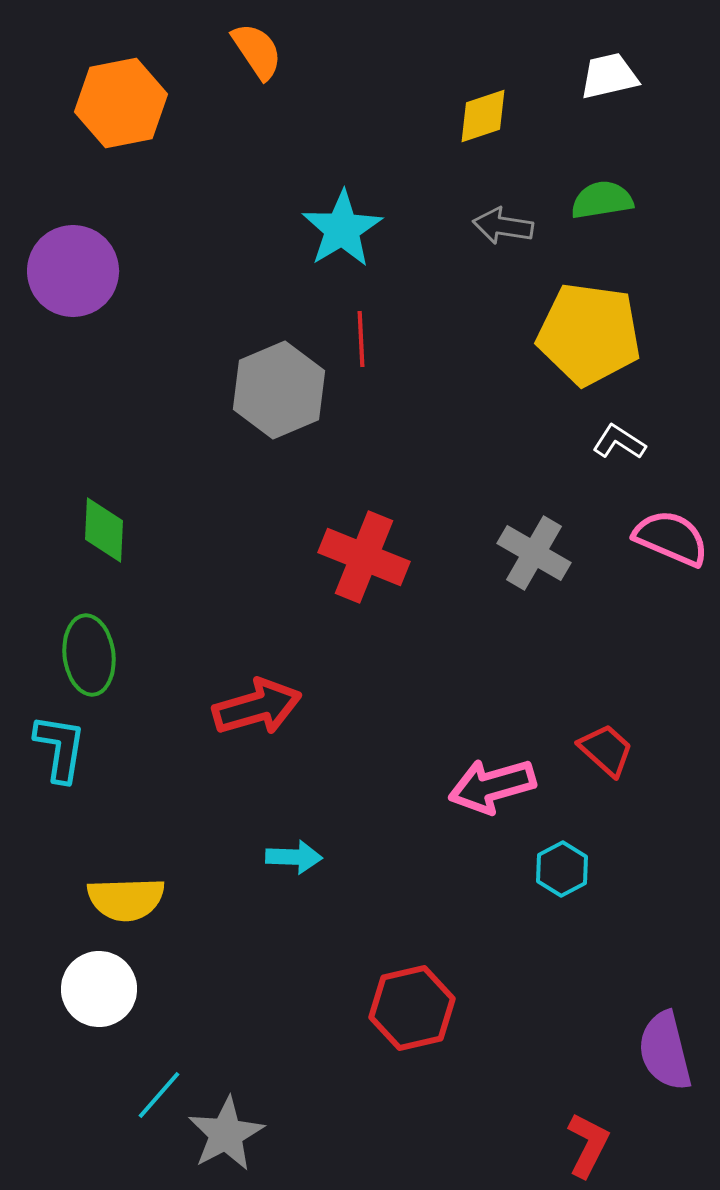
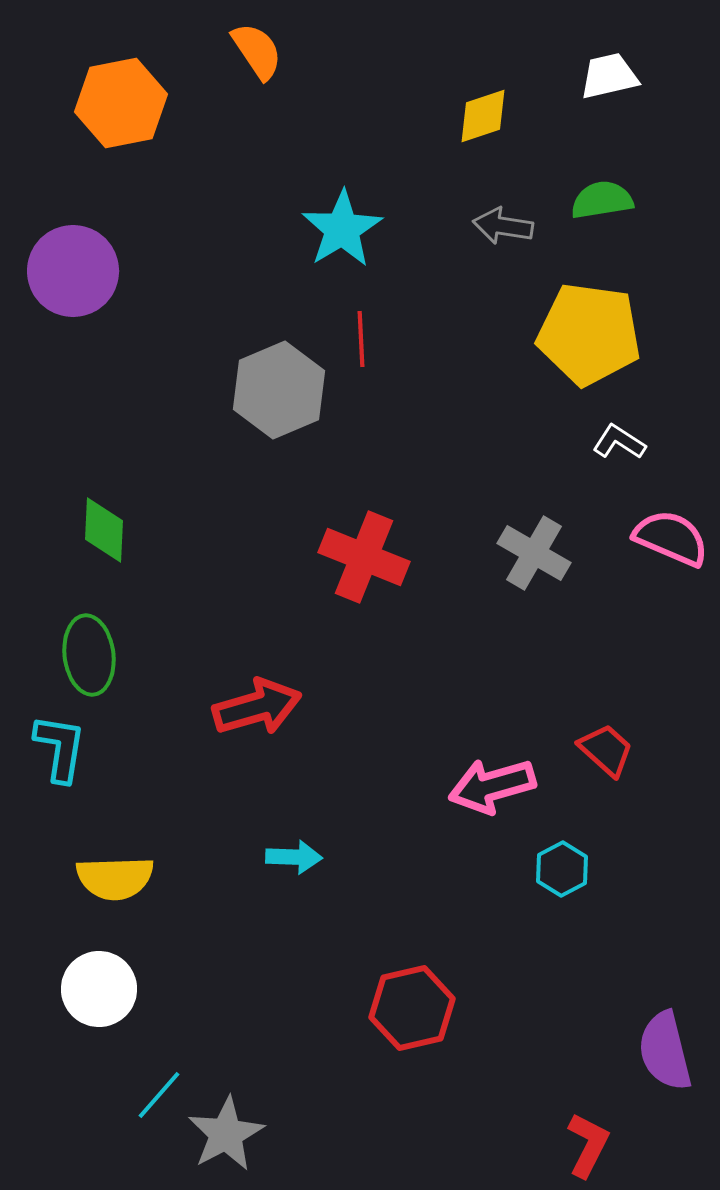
yellow semicircle: moved 11 px left, 21 px up
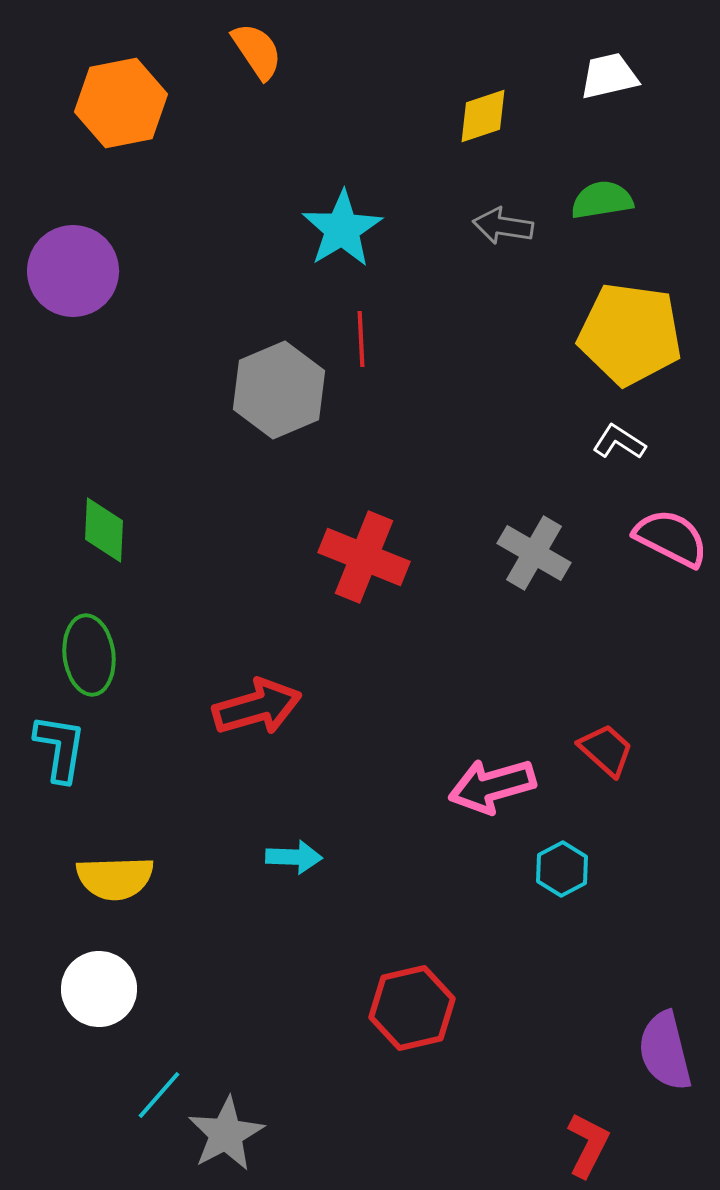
yellow pentagon: moved 41 px right
pink semicircle: rotated 4 degrees clockwise
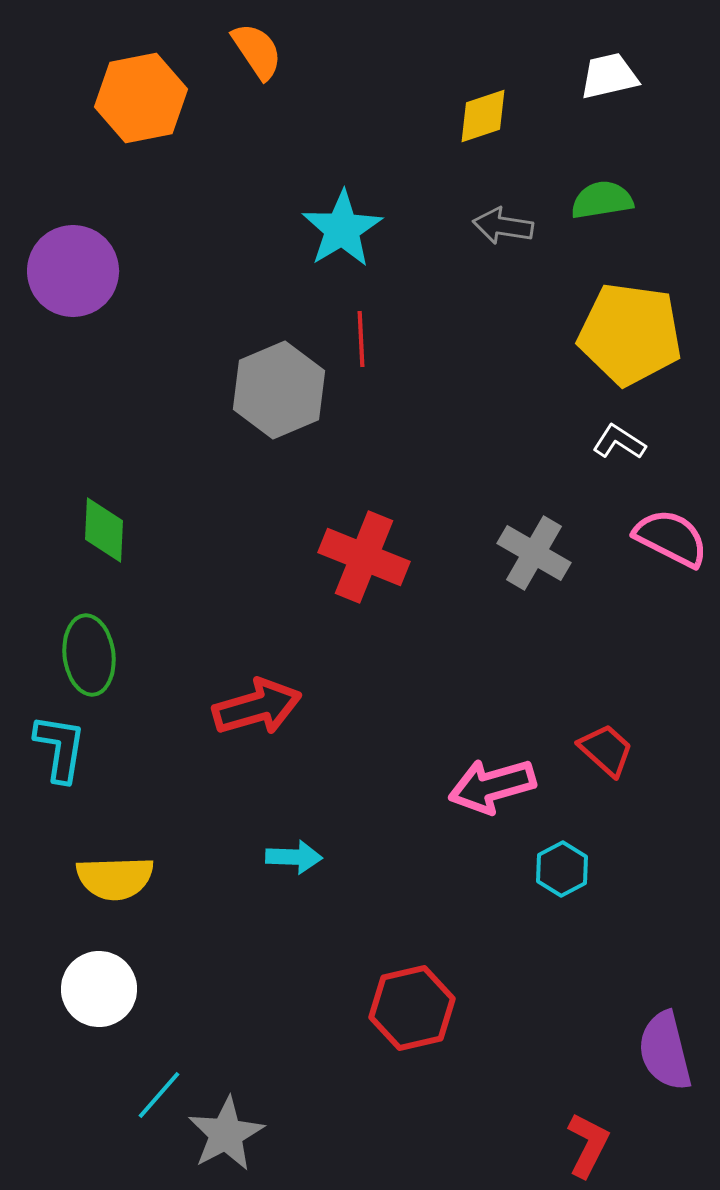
orange hexagon: moved 20 px right, 5 px up
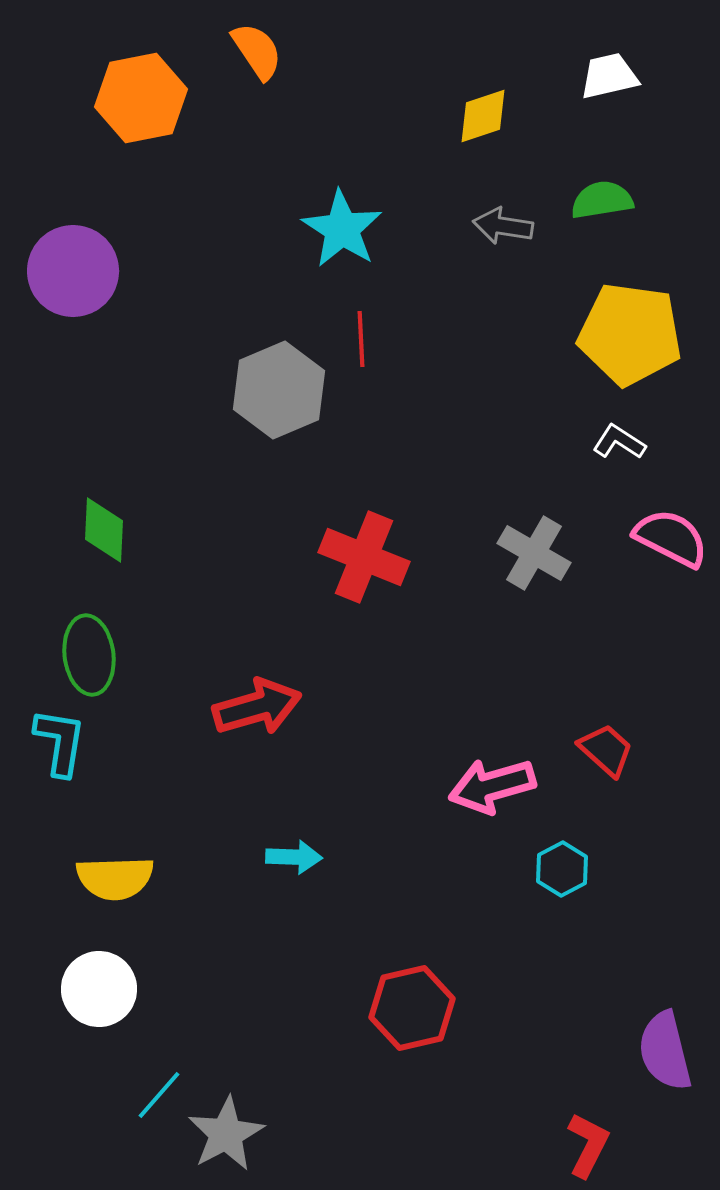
cyan star: rotated 8 degrees counterclockwise
cyan L-shape: moved 6 px up
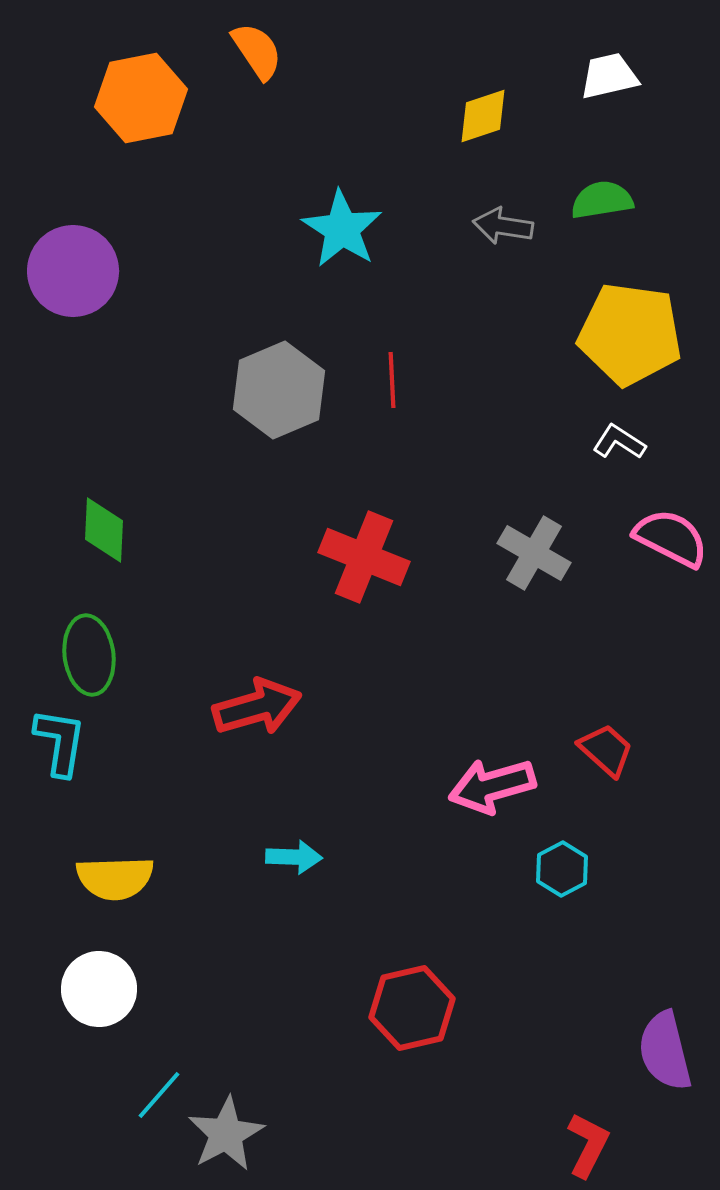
red line: moved 31 px right, 41 px down
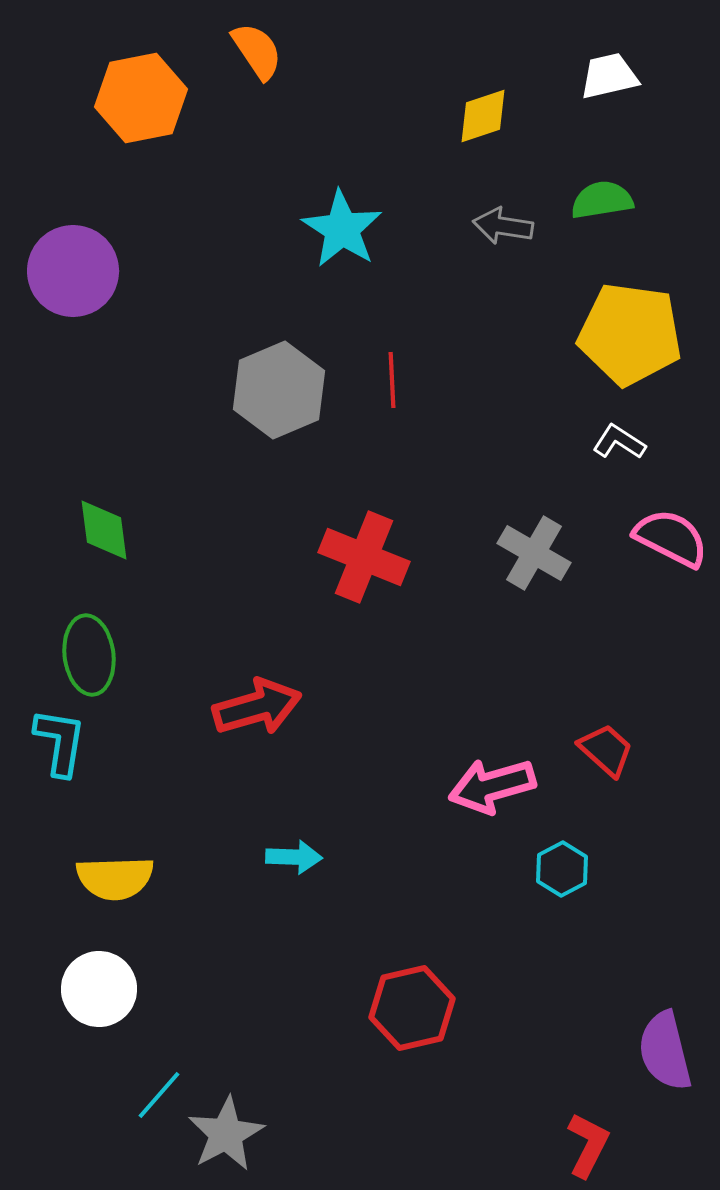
green diamond: rotated 10 degrees counterclockwise
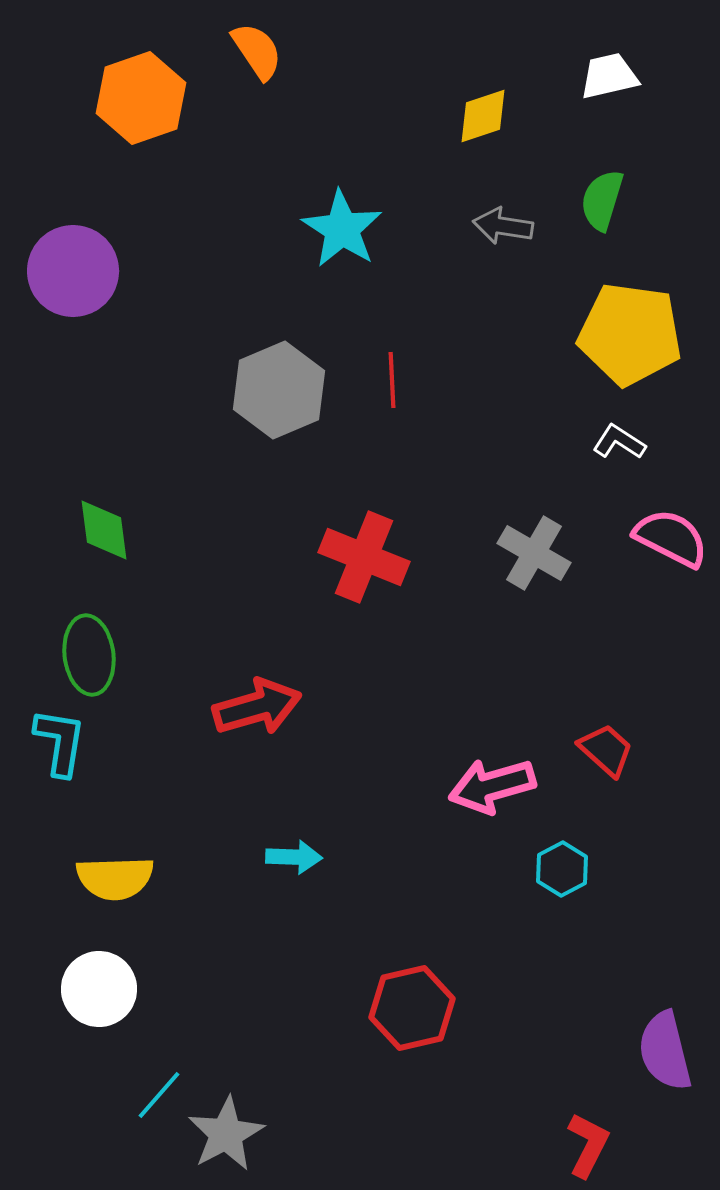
orange hexagon: rotated 8 degrees counterclockwise
green semicircle: rotated 64 degrees counterclockwise
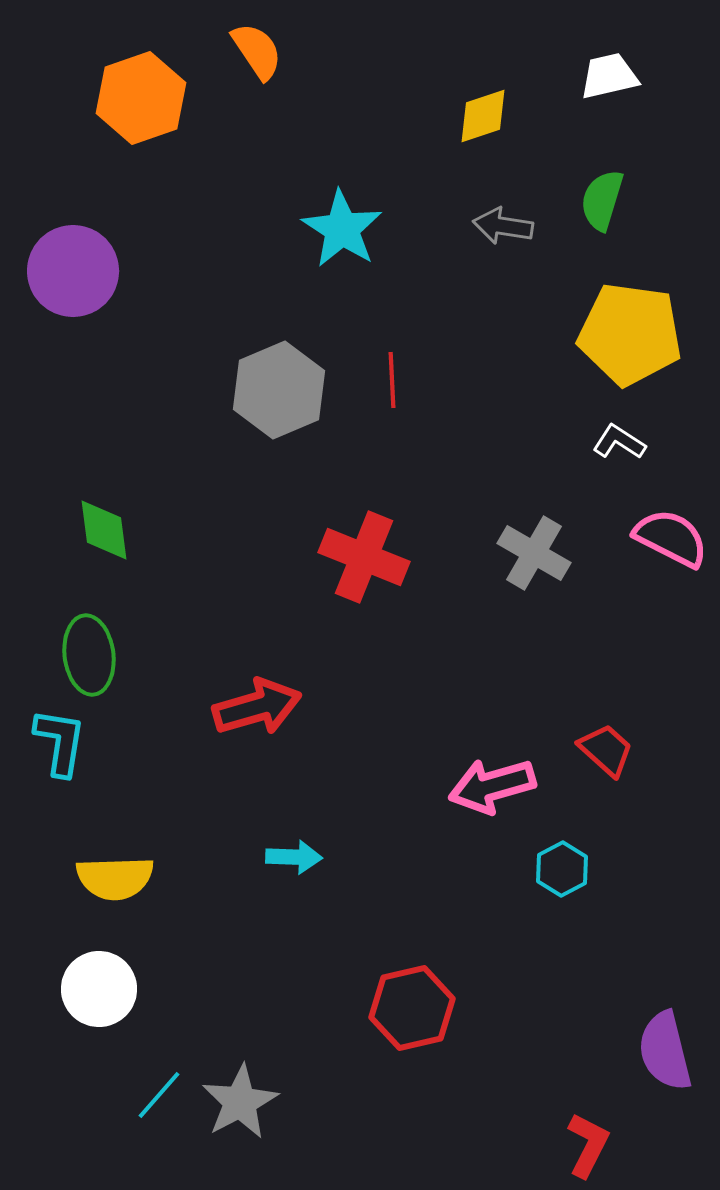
gray star: moved 14 px right, 32 px up
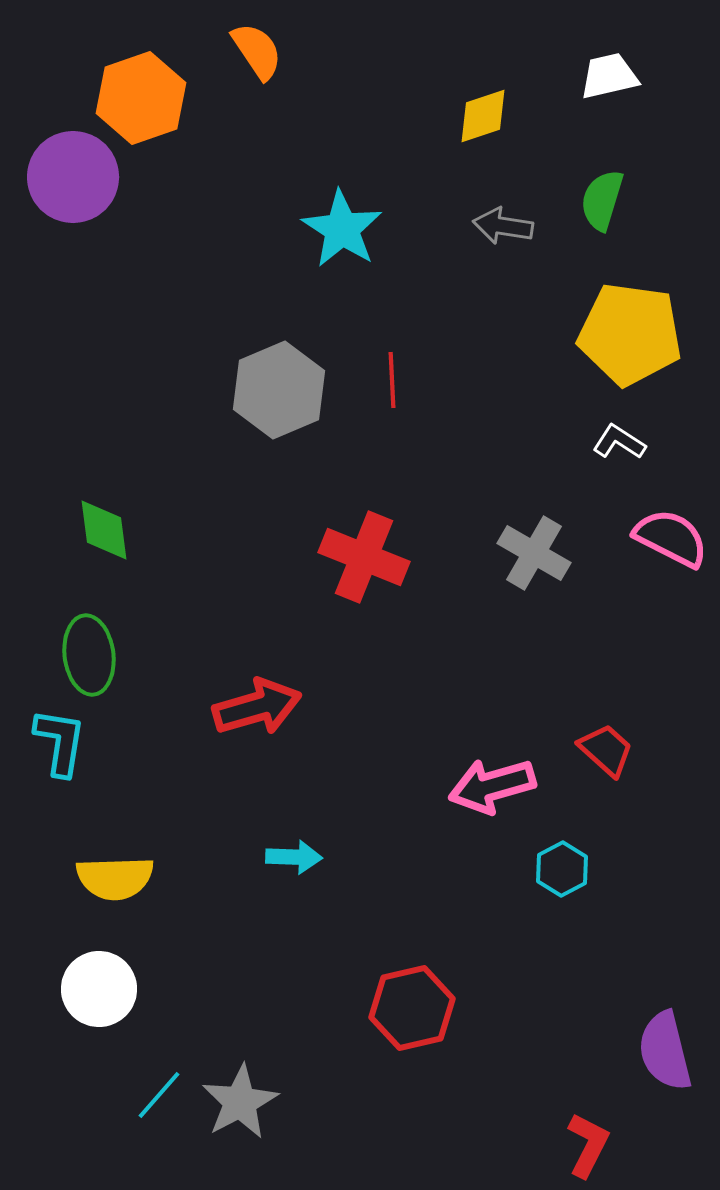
purple circle: moved 94 px up
